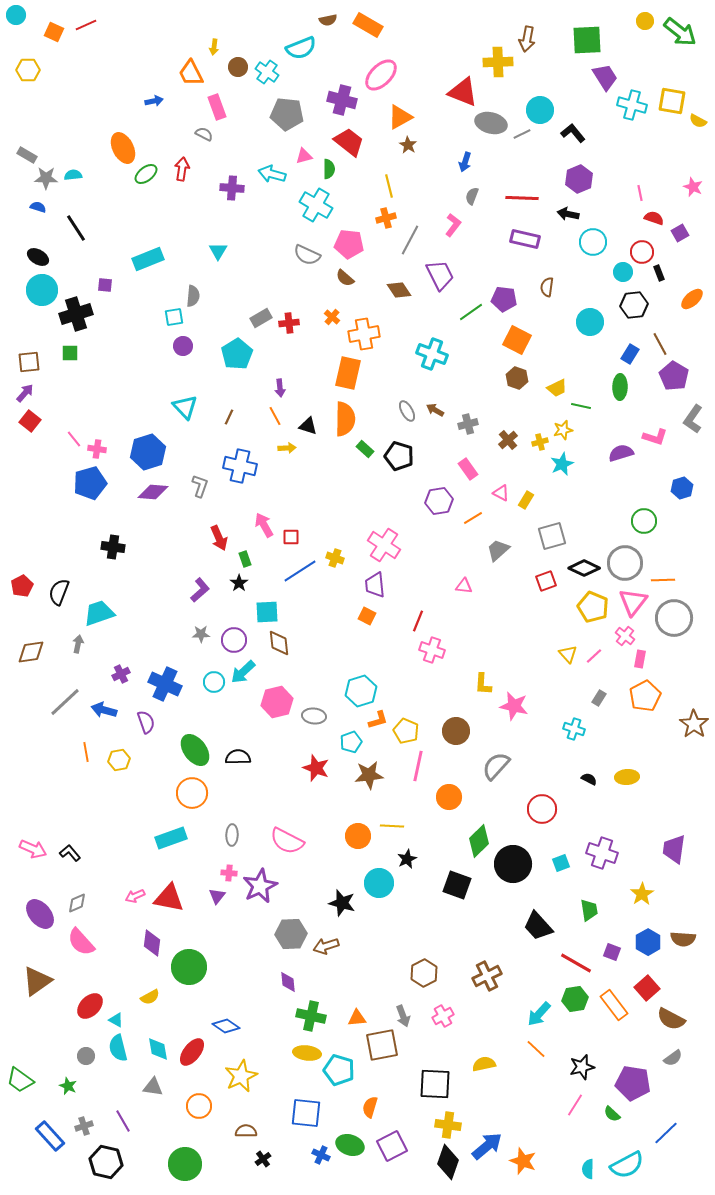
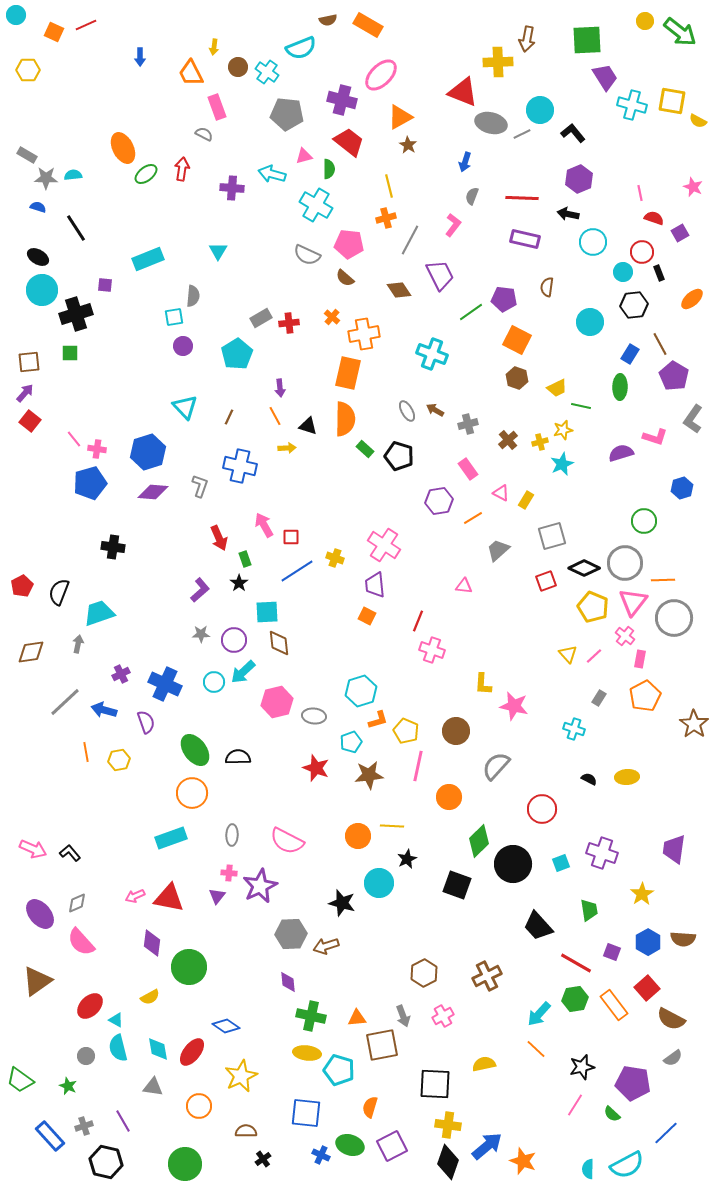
blue arrow at (154, 101): moved 14 px left, 44 px up; rotated 102 degrees clockwise
blue line at (300, 571): moved 3 px left
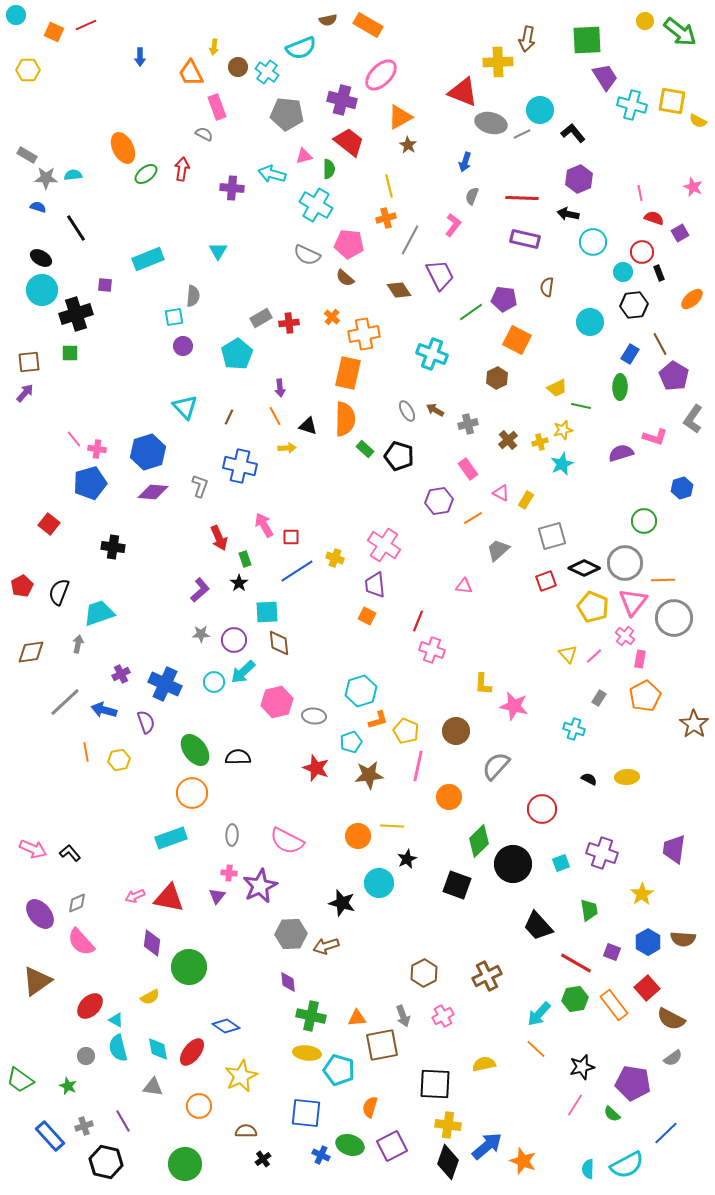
black ellipse at (38, 257): moved 3 px right, 1 px down
brown hexagon at (517, 378): moved 20 px left; rotated 15 degrees clockwise
red square at (30, 421): moved 19 px right, 103 px down
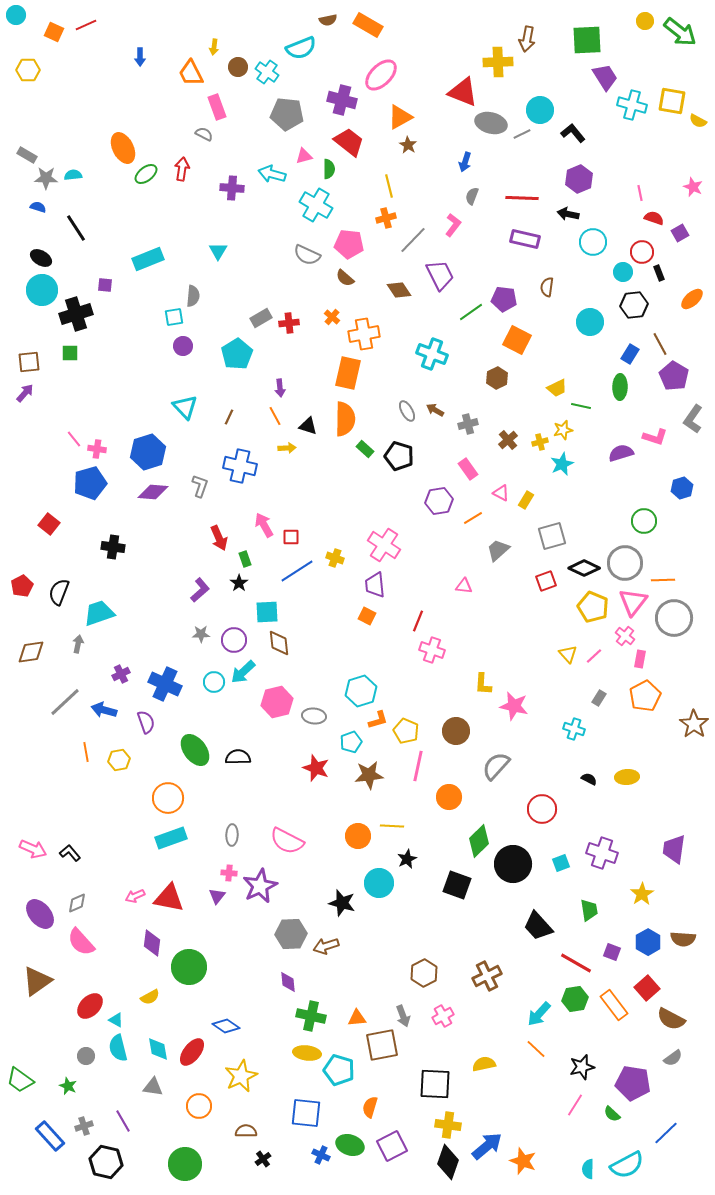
gray line at (410, 240): moved 3 px right; rotated 16 degrees clockwise
orange circle at (192, 793): moved 24 px left, 5 px down
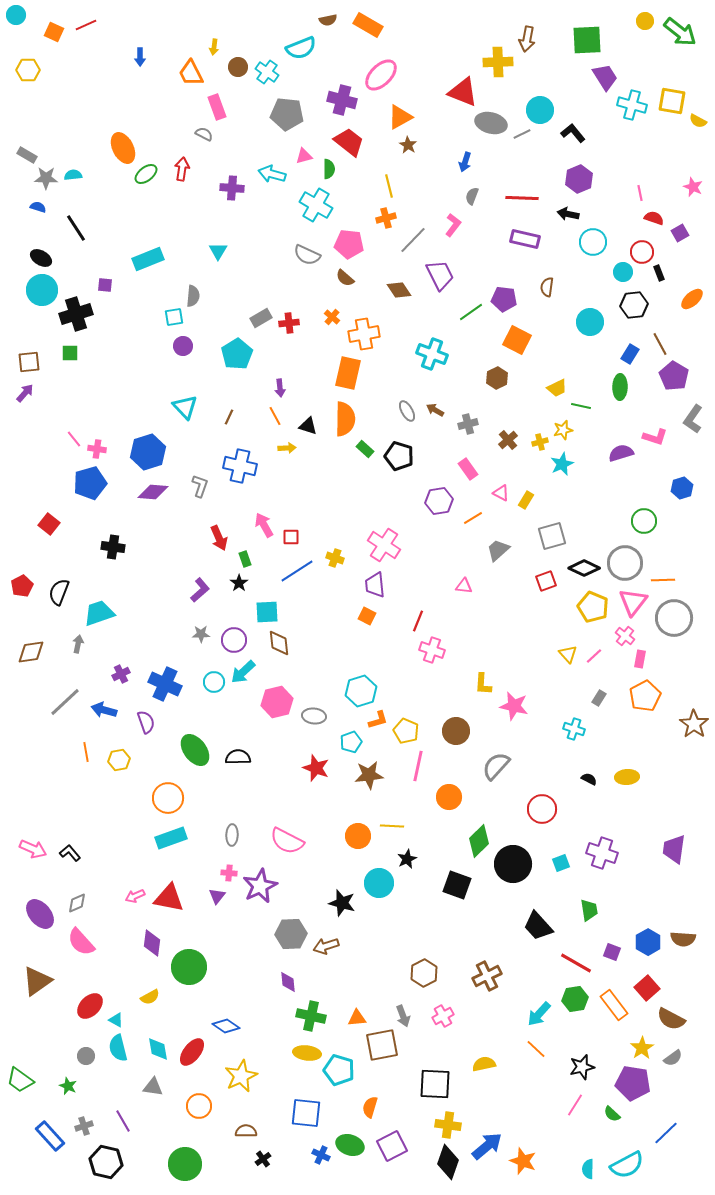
yellow star at (642, 894): moved 154 px down
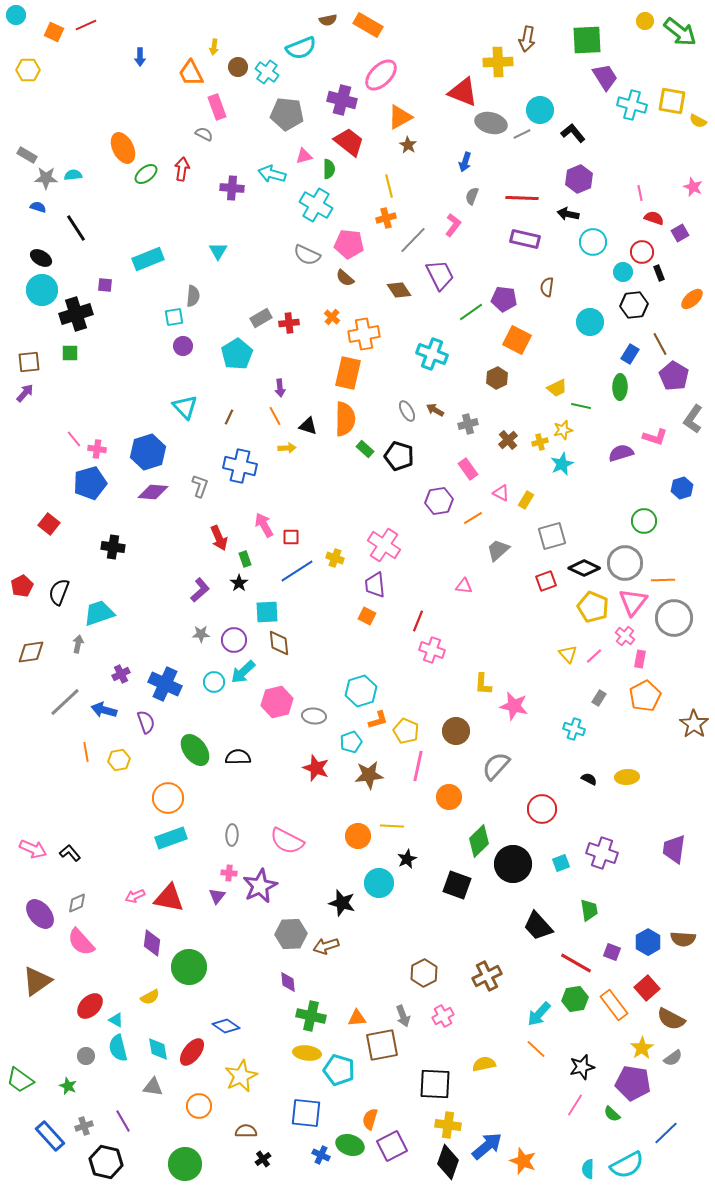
orange semicircle at (370, 1107): moved 12 px down
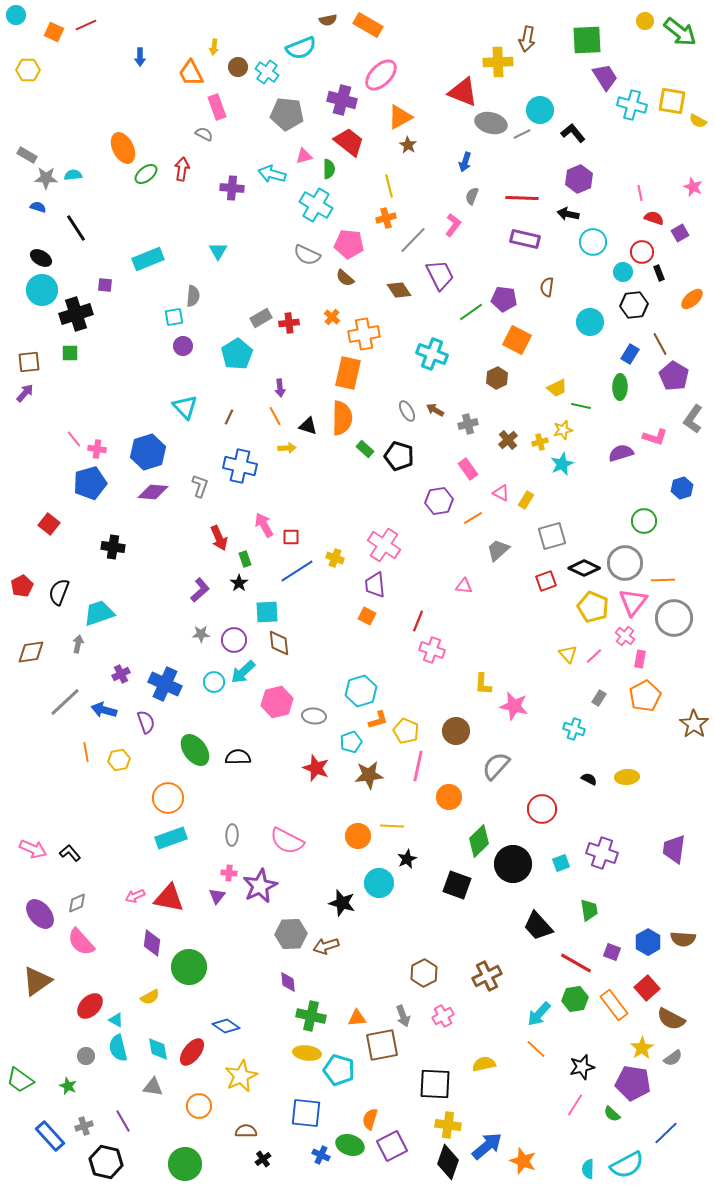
orange semicircle at (345, 419): moved 3 px left, 1 px up
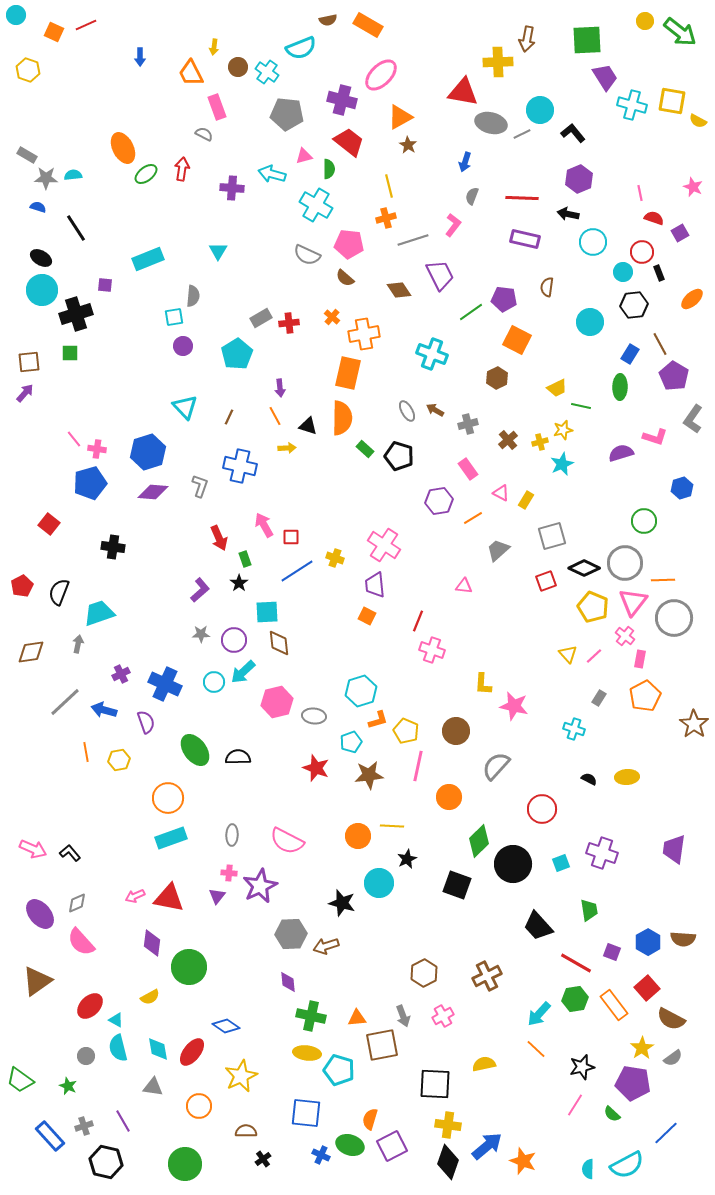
yellow hexagon at (28, 70): rotated 20 degrees clockwise
red triangle at (463, 92): rotated 12 degrees counterclockwise
gray line at (413, 240): rotated 28 degrees clockwise
